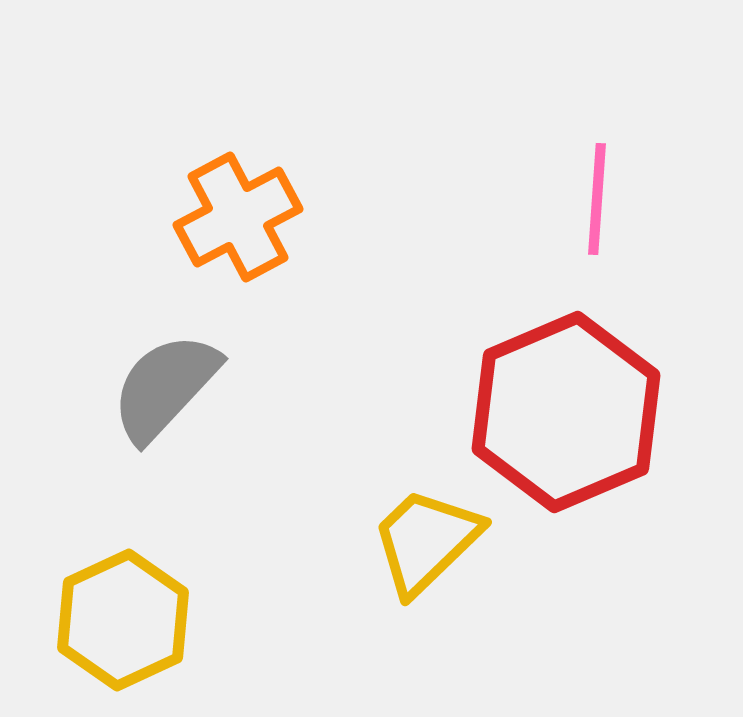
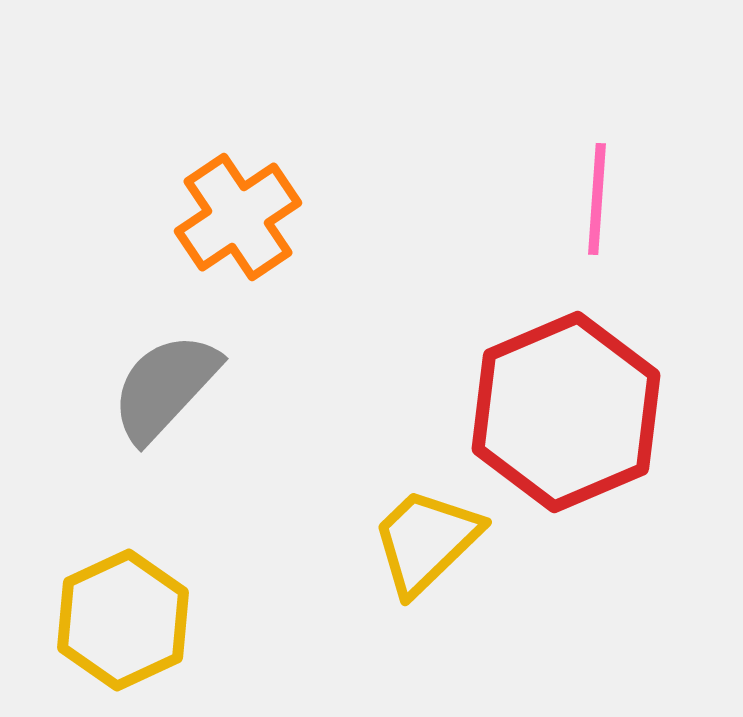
orange cross: rotated 6 degrees counterclockwise
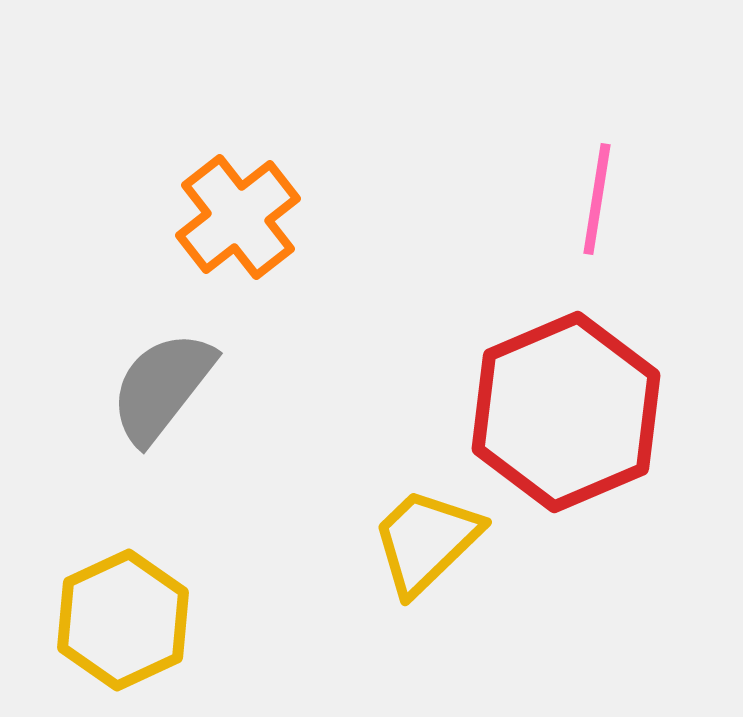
pink line: rotated 5 degrees clockwise
orange cross: rotated 4 degrees counterclockwise
gray semicircle: moved 3 px left; rotated 5 degrees counterclockwise
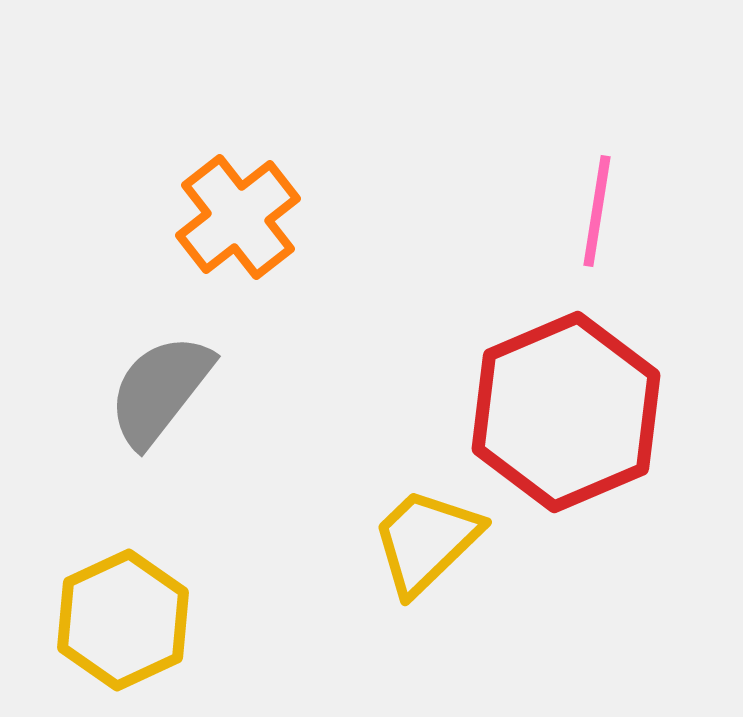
pink line: moved 12 px down
gray semicircle: moved 2 px left, 3 px down
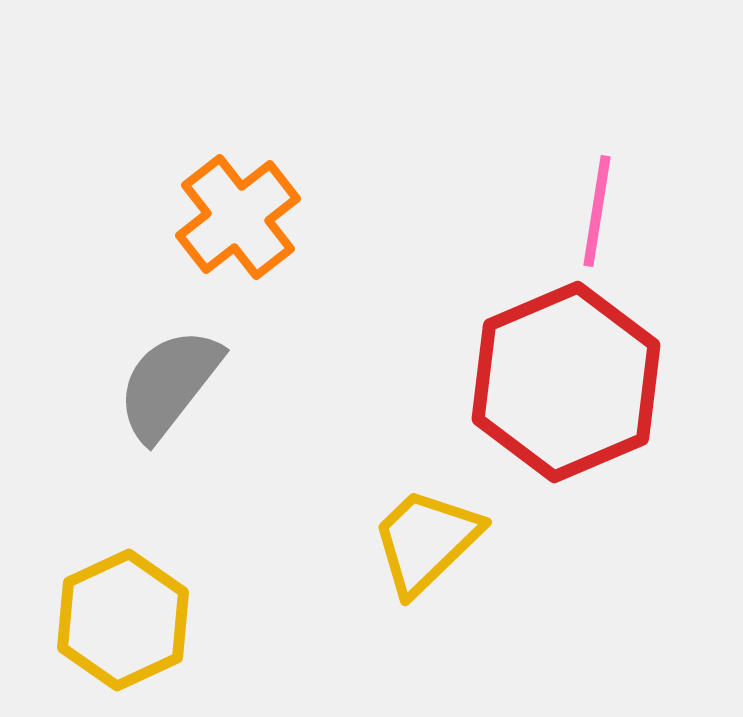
gray semicircle: moved 9 px right, 6 px up
red hexagon: moved 30 px up
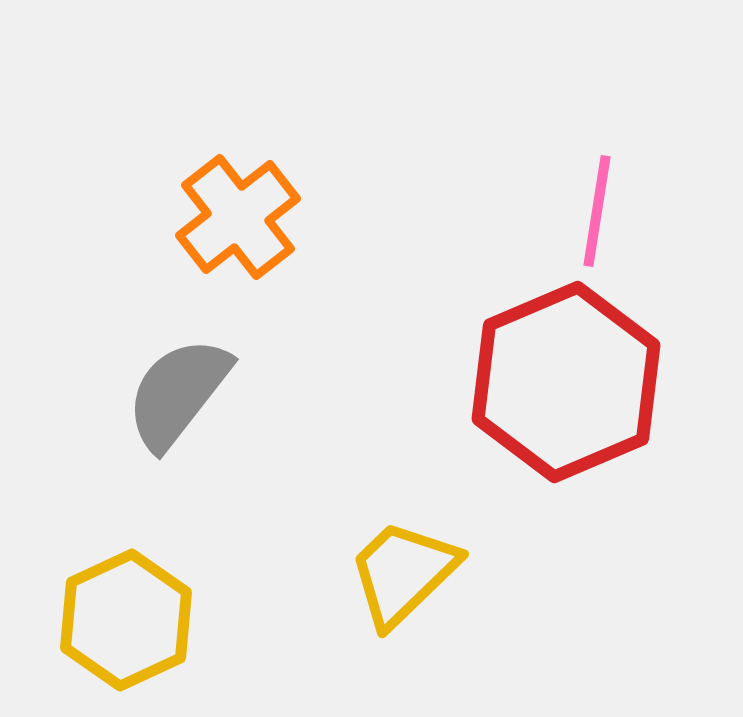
gray semicircle: moved 9 px right, 9 px down
yellow trapezoid: moved 23 px left, 32 px down
yellow hexagon: moved 3 px right
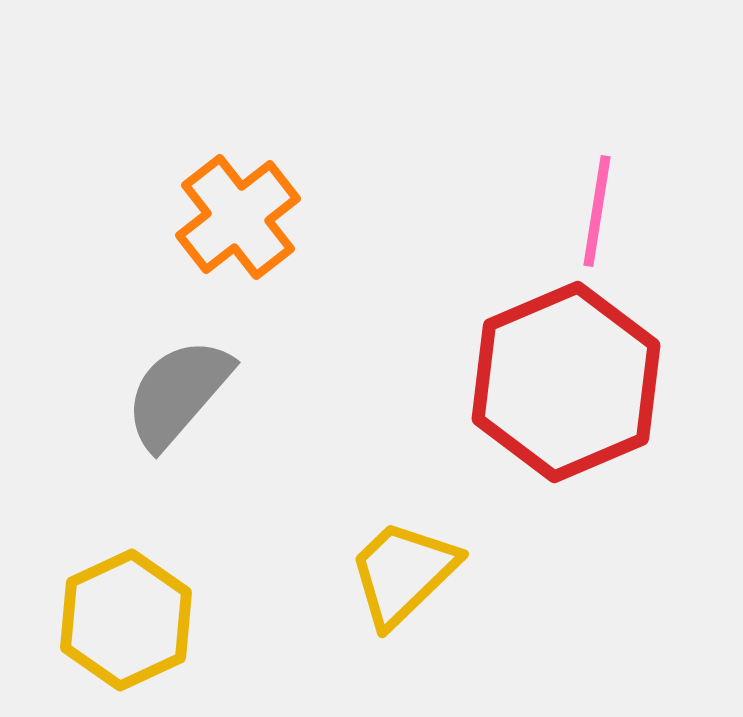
gray semicircle: rotated 3 degrees clockwise
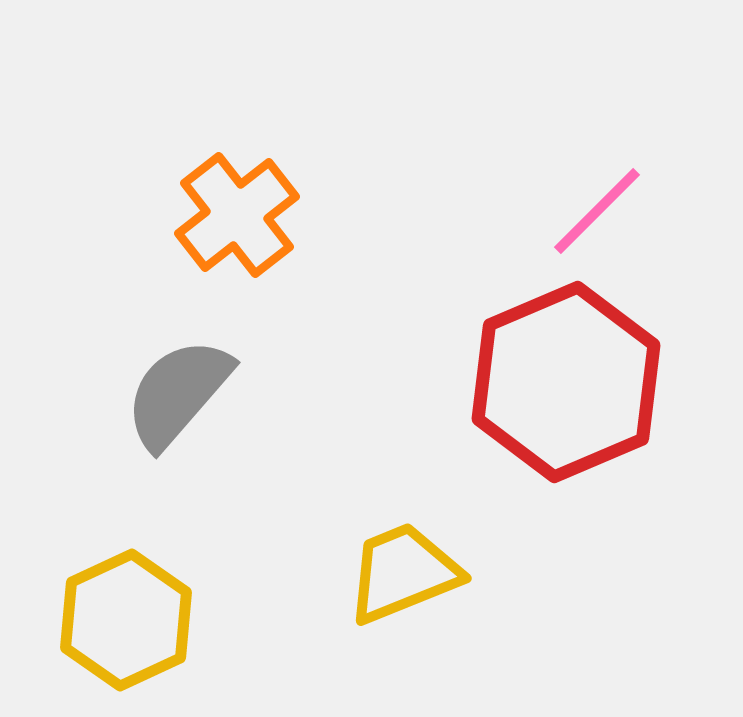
pink line: rotated 36 degrees clockwise
orange cross: moved 1 px left, 2 px up
yellow trapezoid: rotated 22 degrees clockwise
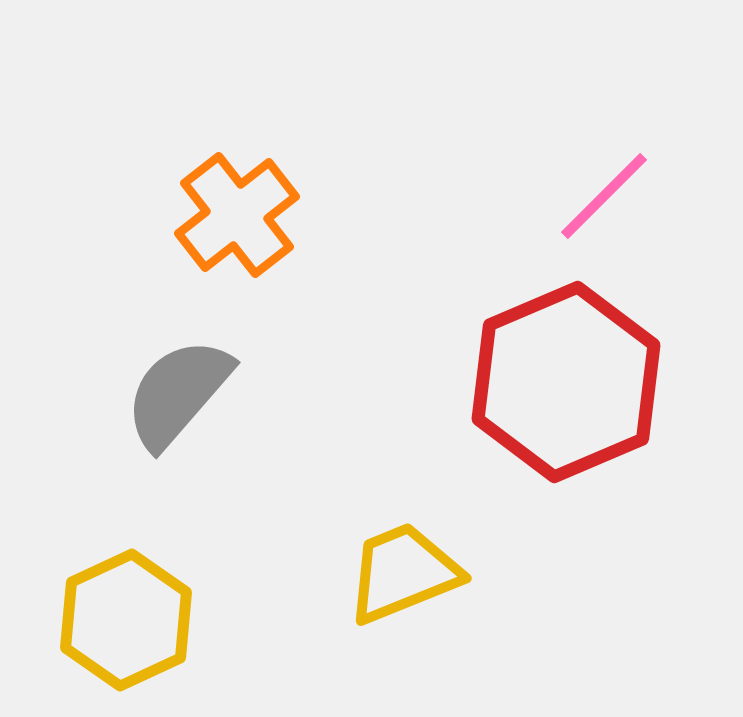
pink line: moved 7 px right, 15 px up
